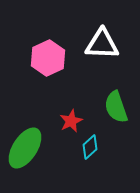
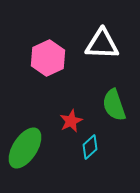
green semicircle: moved 2 px left, 2 px up
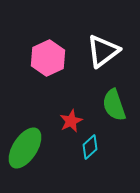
white triangle: moved 1 px right, 7 px down; rotated 39 degrees counterclockwise
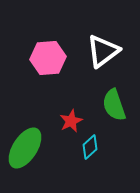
pink hexagon: rotated 20 degrees clockwise
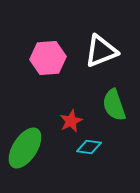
white triangle: moved 2 px left; rotated 15 degrees clockwise
cyan diamond: moved 1 px left; rotated 50 degrees clockwise
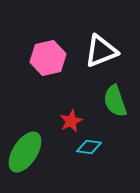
pink hexagon: rotated 8 degrees counterclockwise
green semicircle: moved 1 px right, 4 px up
green ellipse: moved 4 px down
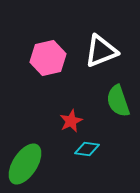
green semicircle: moved 3 px right
cyan diamond: moved 2 px left, 2 px down
green ellipse: moved 12 px down
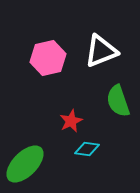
green ellipse: rotated 12 degrees clockwise
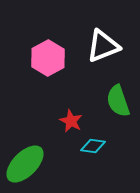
white triangle: moved 2 px right, 5 px up
pink hexagon: rotated 16 degrees counterclockwise
red star: rotated 20 degrees counterclockwise
cyan diamond: moved 6 px right, 3 px up
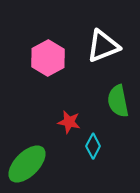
green semicircle: rotated 8 degrees clockwise
red star: moved 2 px left, 1 px down; rotated 15 degrees counterclockwise
cyan diamond: rotated 70 degrees counterclockwise
green ellipse: moved 2 px right
